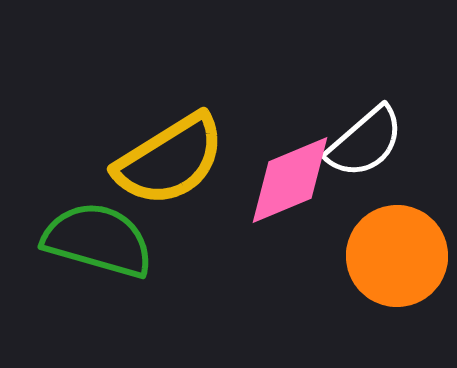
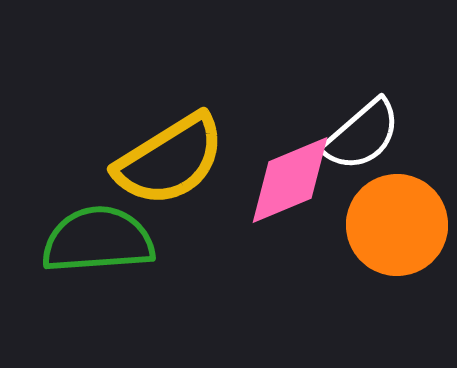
white semicircle: moved 3 px left, 7 px up
green semicircle: rotated 20 degrees counterclockwise
orange circle: moved 31 px up
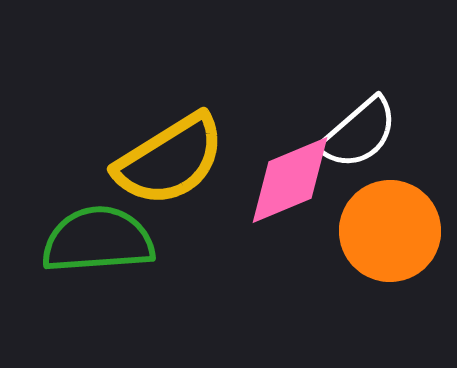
white semicircle: moved 3 px left, 2 px up
orange circle: moved 7 px left, 6 px down
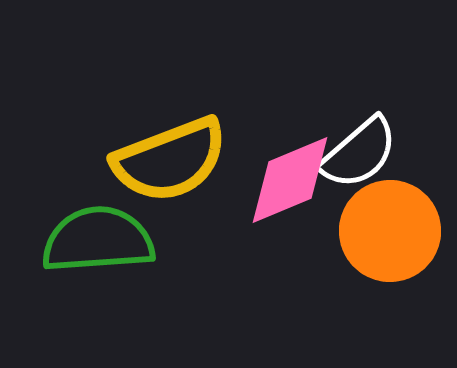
white semicircle: moved 20 px down
yellow semicircle: rotated 11 degrees clockwise
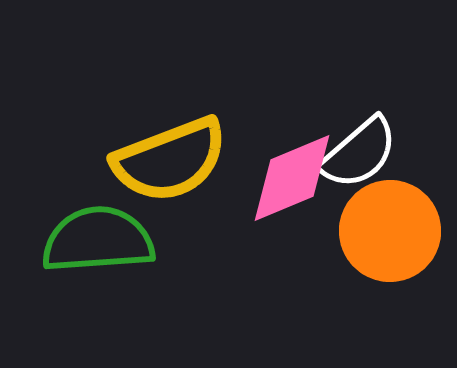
pink diamond: moved 2 px right, 2 px up
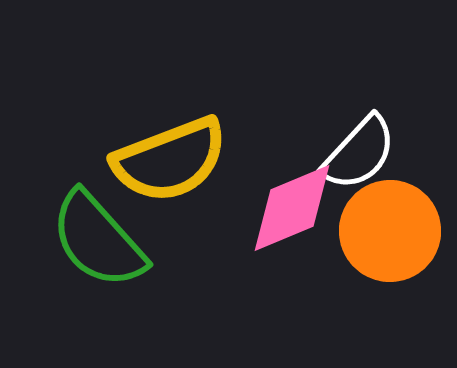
white semicircle: rotated 6 degrees counterclockwise
pink diamond: moved 30 px down
green semicircle: rotated 128 degrees counterclockwise
